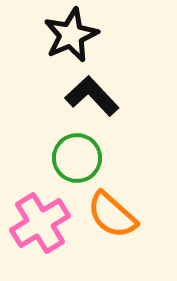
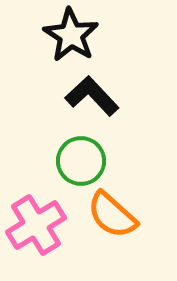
black star: rotated 16 degrees counterclockwise
green circle: moved 4 px right, 3 px down
pink cross: moved 4 px left, 2 px down
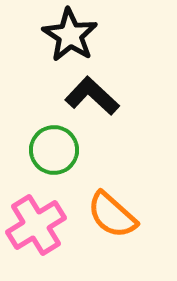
black star: moved 1 px left
black L-shape: rotated 4 degrees counterclockwise
green circle: moved 27 px left, 11 px up
